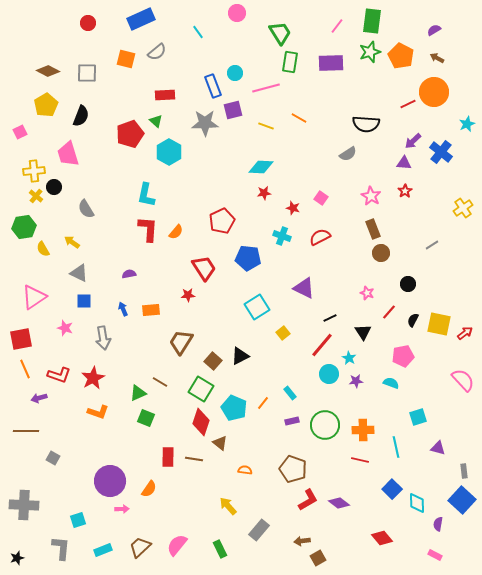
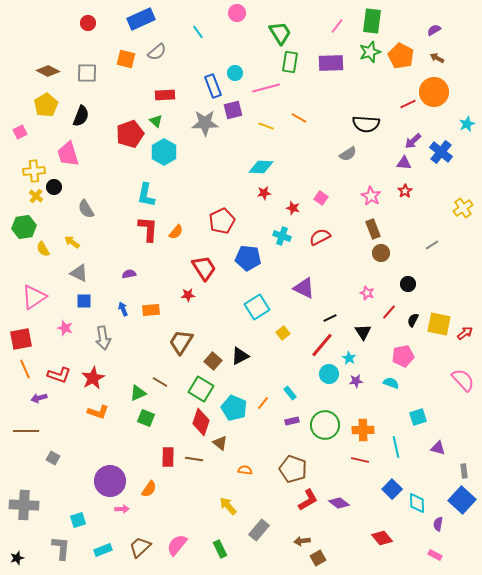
cyan hexagon at (169, 152): moved 5 px left
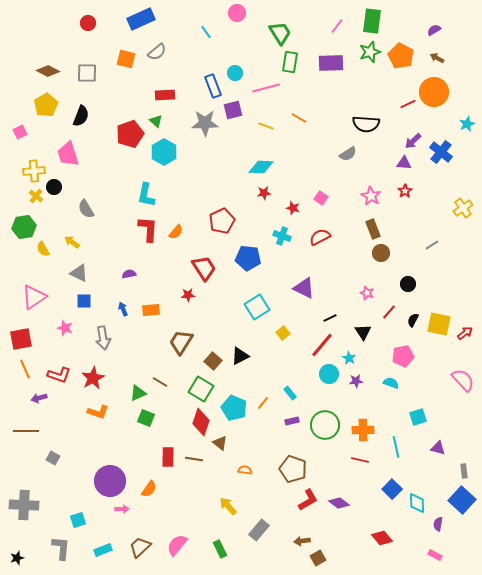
cyan line at (198, 32): moved 8 px right
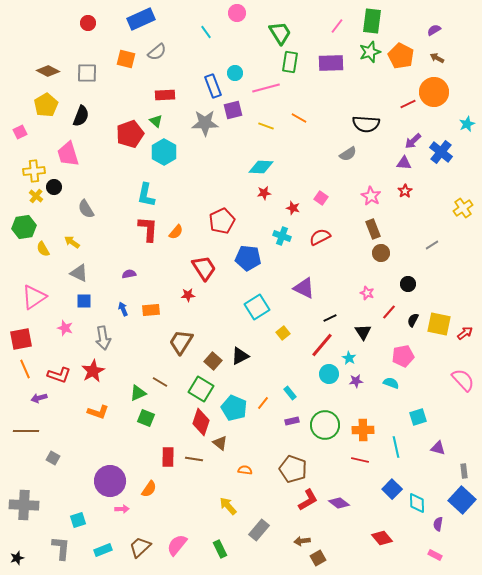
red star at (93, 378): moved 7 px up
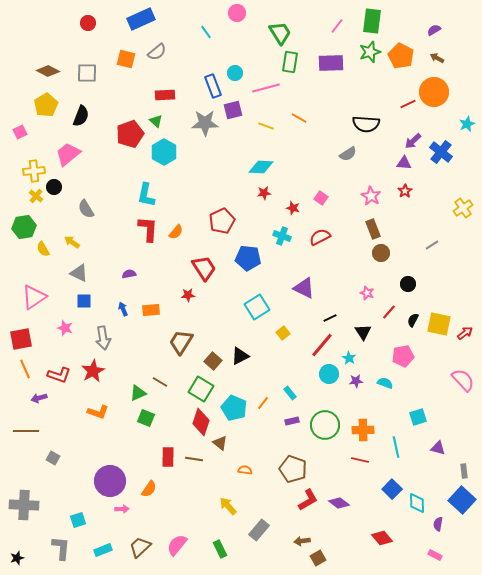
pink trapezoid at (68, 154): rotated 68 degrees clockwise
cyan semicircle at (391, 383): moved 6 px left
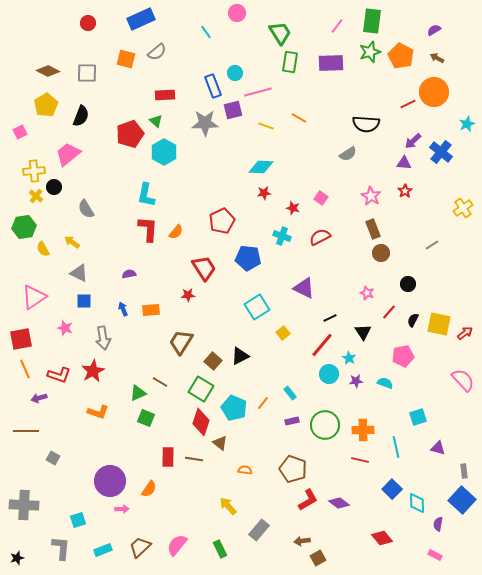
pink line at (266, 88): moved 8 px left, 4 px down
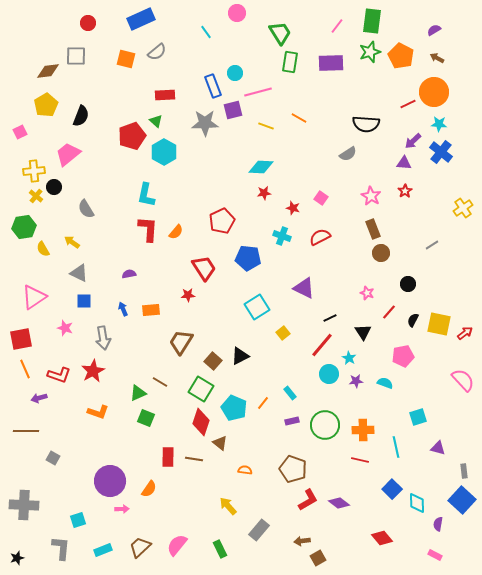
brown diamond at (48, 71): rotated 35 degrees counterclockwise
gray square at (87, 73): moved 11 px left, 17 px up
cyan star at (467, 124): moved 28 px left; rotated 28 degrees clockwise
red pentagon at (130, 134): moved 2 px right, 2 px down
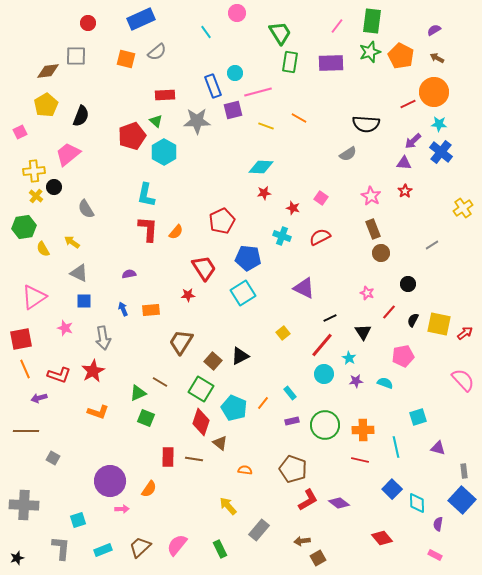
gray star at (205, 123): moved 8 px left, 2 px up
cyan square at (257, 307): moved 14 px left, 14 px up
cyan circle at (329, 374): moved 5 px left
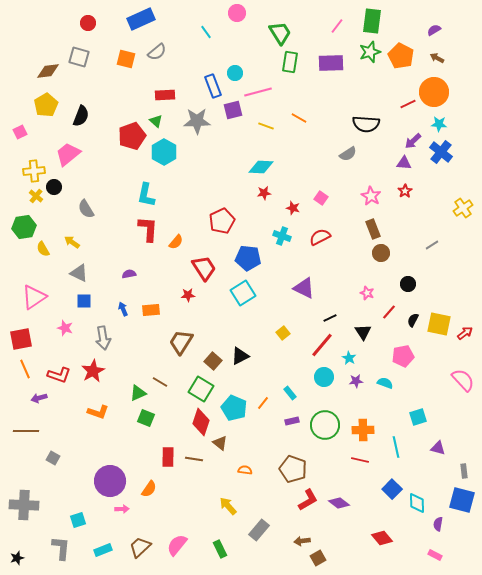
gray square at (76, 56): moved 3 px right, 1 px down; rotated 15 degrees clockwise
orange semicircle at (176, 232): moved 10 px down
cyan circle at (324, 374): moved 3 px down
blue square at (462, 500): rotated 28 degrees counterclockwise
